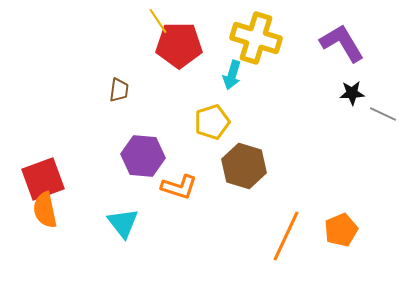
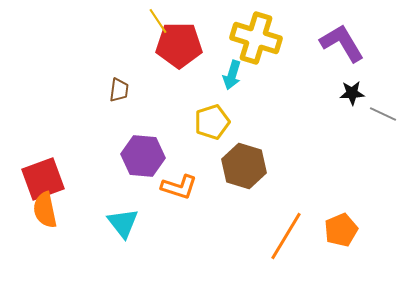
orange line: rotated 6 degrees clockwise
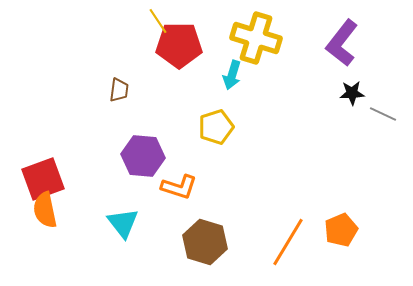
purple L-shape: rotated 111 degrees counterclockwise
yellow pentagon: moved 4 px right, 5 px down
brown hexagon: moved 39 px left, 76 px down
orange line: moved 2 px right, 6 px down
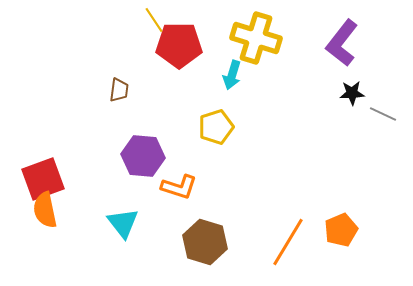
yellow line: moved 4 px left, 1 px up
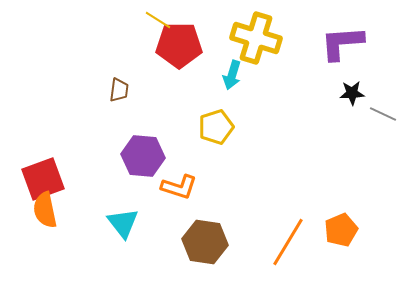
yellow line: moved 4 px right; rotated 24 degrees counterclockwise
purple L-shape: rotated 48 degrees clockwise
brown hexagon: rotated 9 degrees counterclockwise
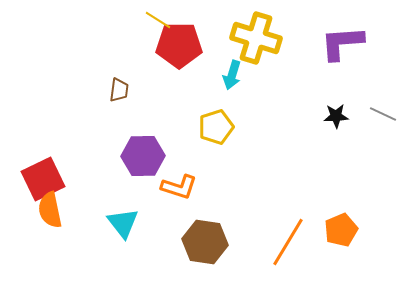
black star: moved 16 px left, 23 px down
purple hexagon: rotated 6 degrees counterclockwise
red square: rotated 6 degrees counterclockwise
orange semicircle: moved 5 px right
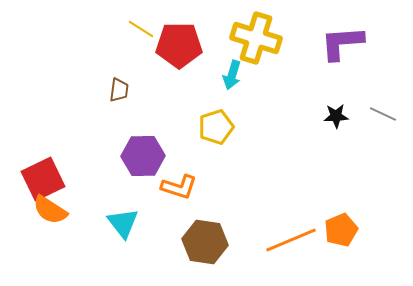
yellow line: moved 17 px left, 9 px down
orange semicircle: rotated 45 degrees counterclockwise
orange line: moved 3 px right, 2 px up; rotated 36 degrees clockwise
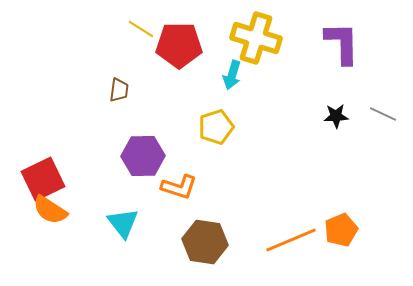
purple L-shape: rotated 93 degrees clockwise
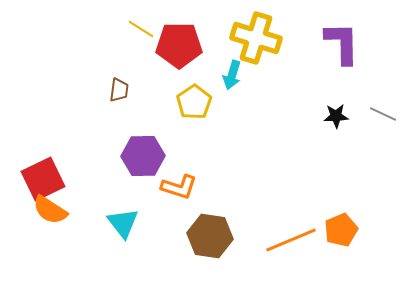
yellow pentagon: moved 22 px left, 25 px up; rotated 16 degrees counterclockwise
brown hexagon: moved 5 px right, 6 px up
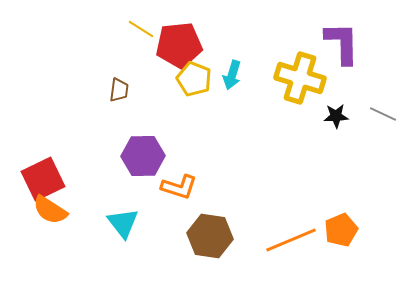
yellow cross: moved 44 px right, 40 px down
red pentagon: rotated 6 degrees counterclockwise
yellow pentagon: moved 23 px up; rotated 16 degrees counterclockwise
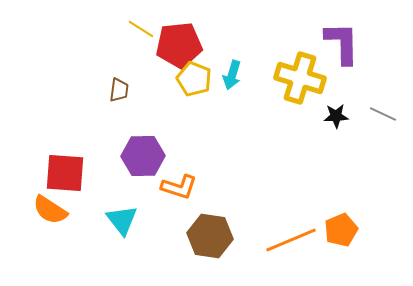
red square: moved 22 px right, 6 px up; rotated 30 degrees clockwise
cyan triangle: moved 1 px left, 3 px up
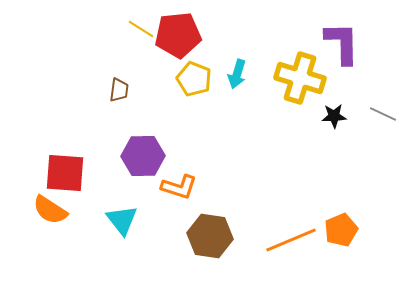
red pentagon: moved 1 px left, 10 px up
cyan arrow: moved 5 px right, 1 px up
black star: moved 2 px left
